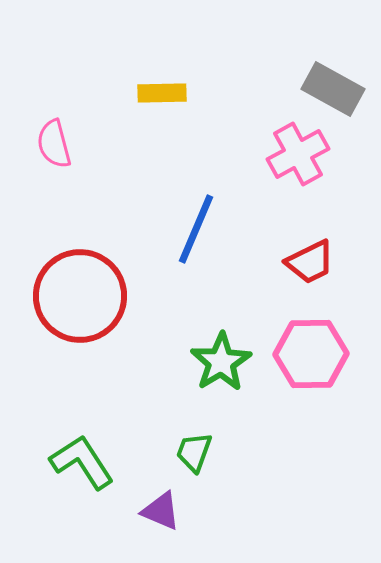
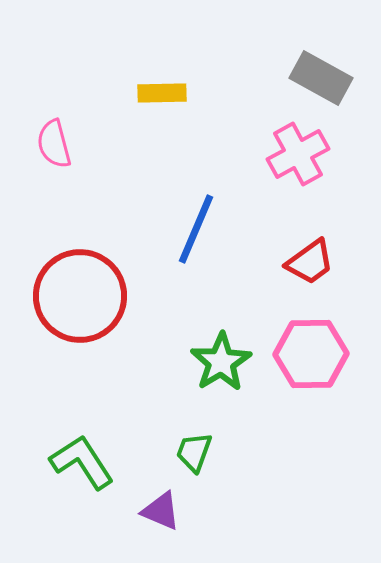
gray rectangle: moved 12 px left, 11 px up
red trapezoid: rotated 10 degrees counterclockwise
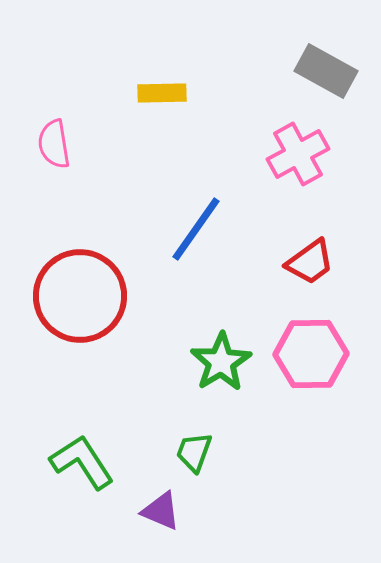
gray rectangle: moved 5 px right, 7 px up
pink semicircle: rotated 6 degrees clockwise
blue line: rotated 12 degrees clockwise
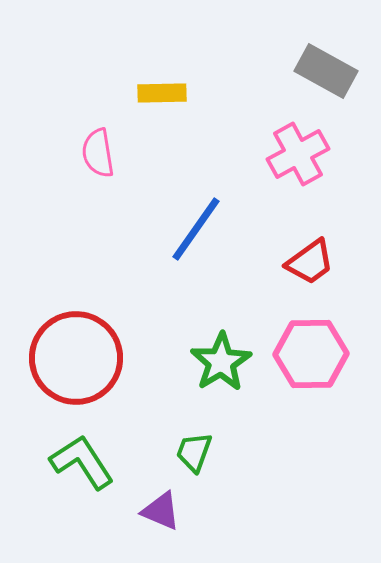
pink semicircle: moved 44 px right, 9 px down
red circle: moved 4 px left, 62 px down
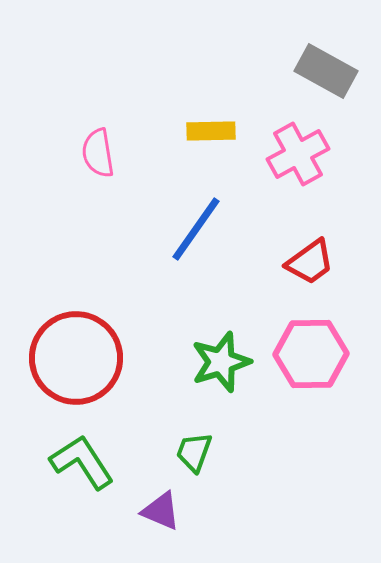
yellow rectangle: moved 49 px right, 38 px down
green star: rotated 14 degrees clockwise
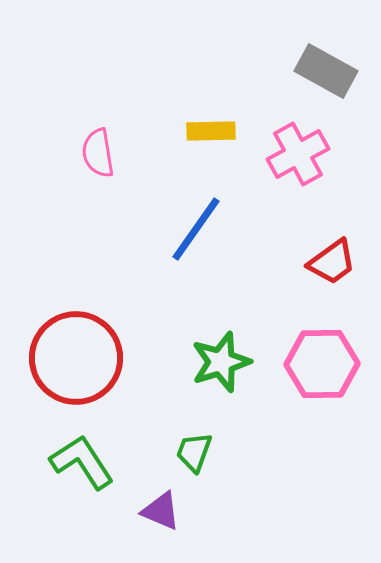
red trapezoid: moved 22 px right
pink hexagon: moved 11 px right, 10 px down
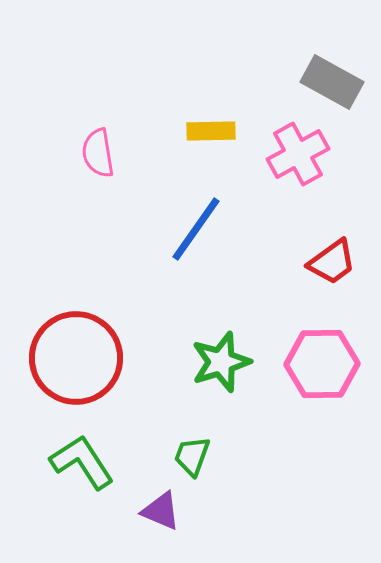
gray rectangle: moved 6 px right, 11 px down
green trapezoid: moved 2 px left, 4 px down
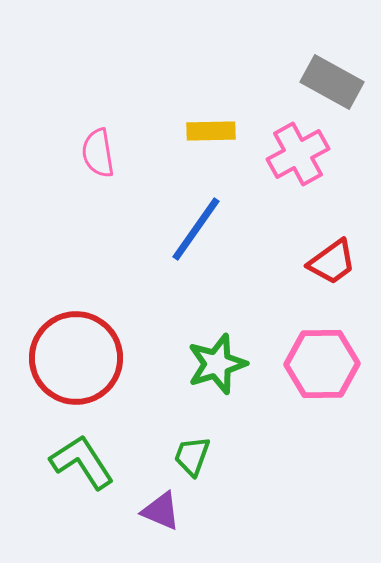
green star: moved 4 px left, 2 px down
